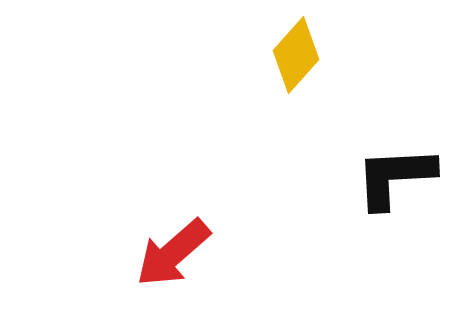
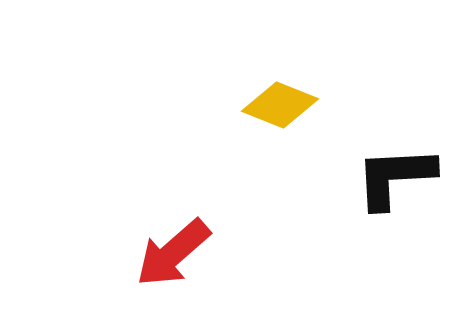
yellow diamond: moved 16 px left, 50 px down; rotated 70 degrees clockwise
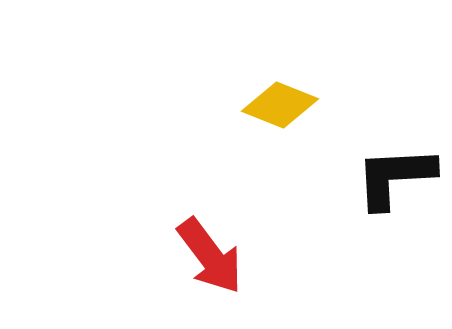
red arrow: moved 37 px right, 3 px down; rotated 86 degrees counterclockwise
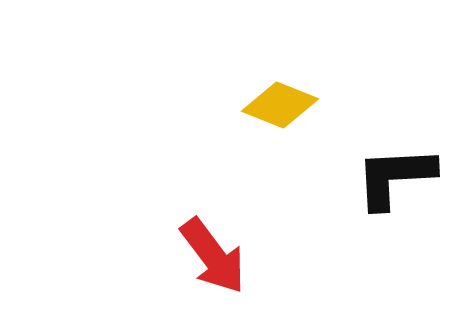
red arrow: moved 3 px right
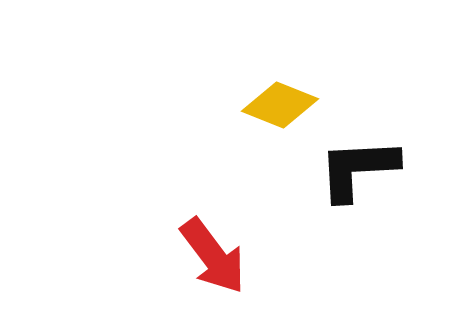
black L-shape: moved 37 px left, 8 px up
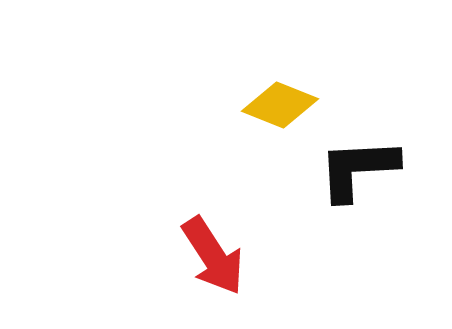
red arrow: rotated 4 degrees clockwise
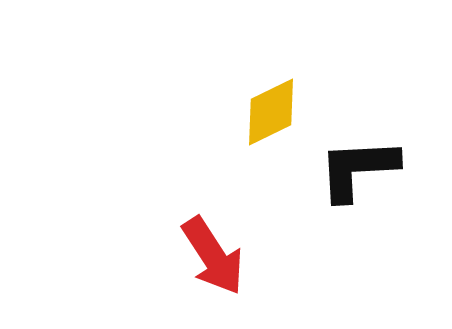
yellow diamond: moved 9 px left, 7 px down; rotated 48 degrees counterclockwise
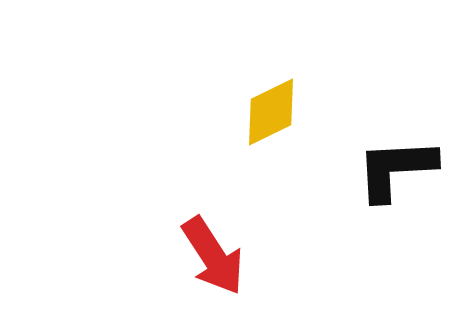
black L-shape: moved 38 px right
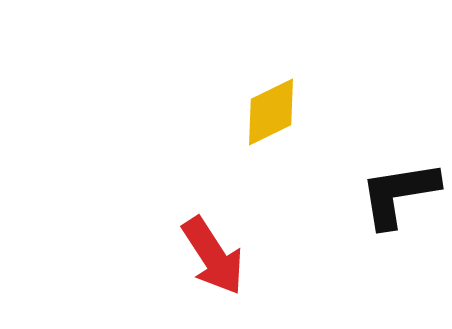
black L-shape: moved 3 px right, 25 px down; rotated 6 degrees counterclockwise
